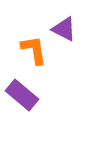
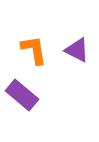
purple triangle: moved 13 px right, 21 px down
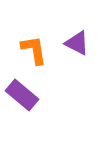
purple triangle: moved 7 px up
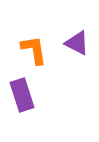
purple rectangle: rotated 32 degrees clockwise
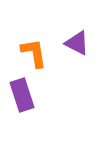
orange L-shape: moved 3 px down
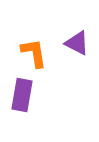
purple rectangle: rotated 28 degrees clockwise
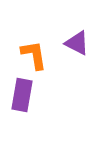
orange L-shape: moved 2 px down
